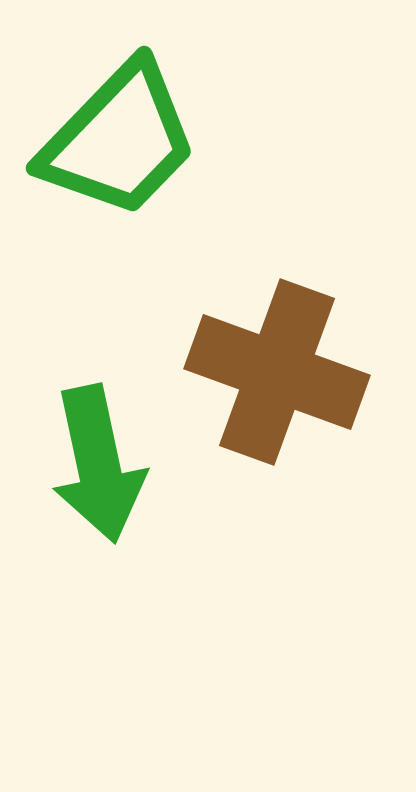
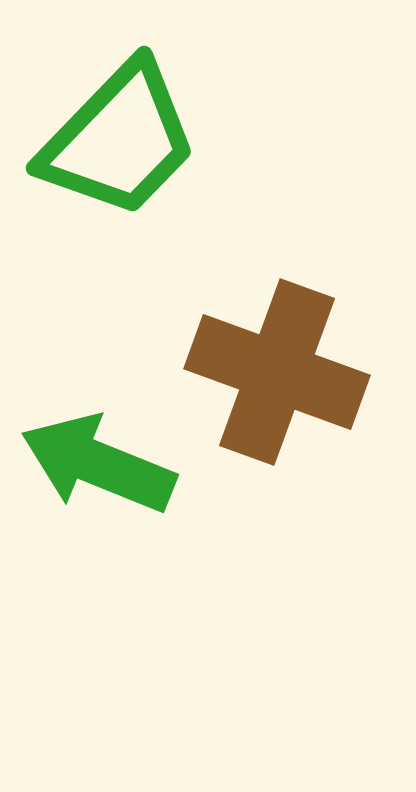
green arrow: rotated 124 degrees clockwise
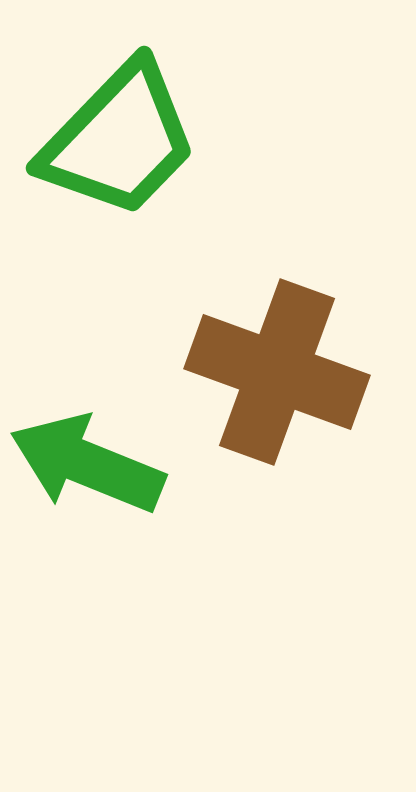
green arrow: moved 11 px left
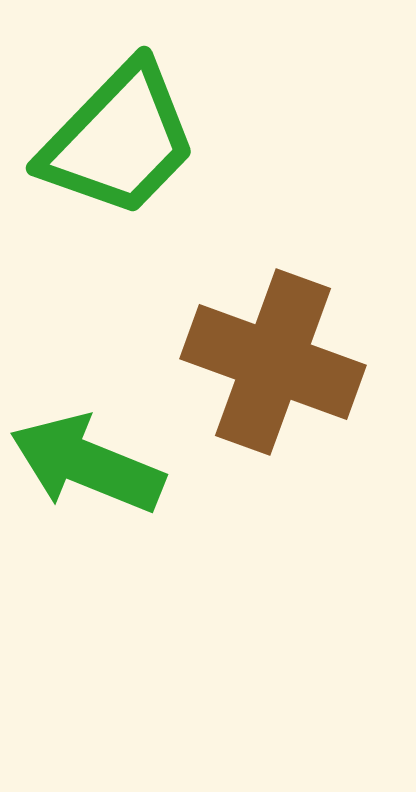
brown cross: moved 4 px left, 10 px up
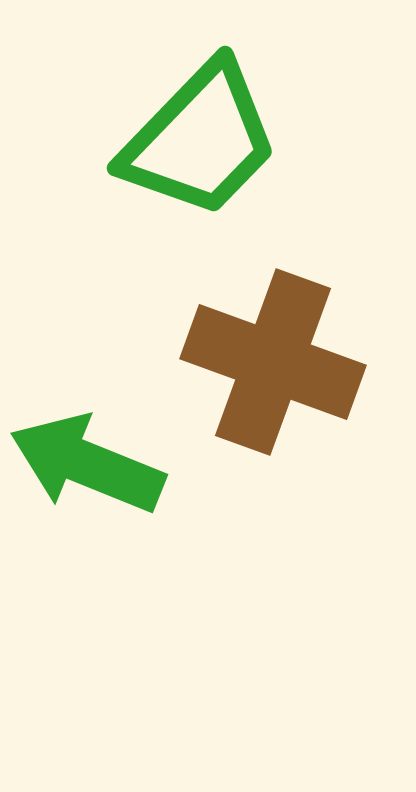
green trapezoid: moved 81 px right
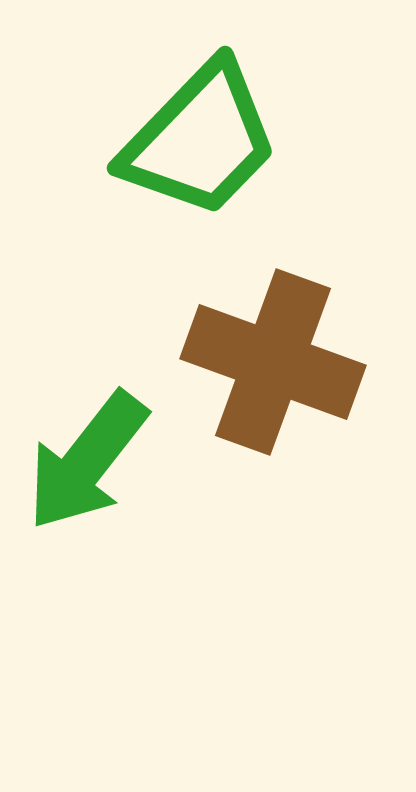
green arrow: moved 3 px up; rotated 74 degrees counterclockwise
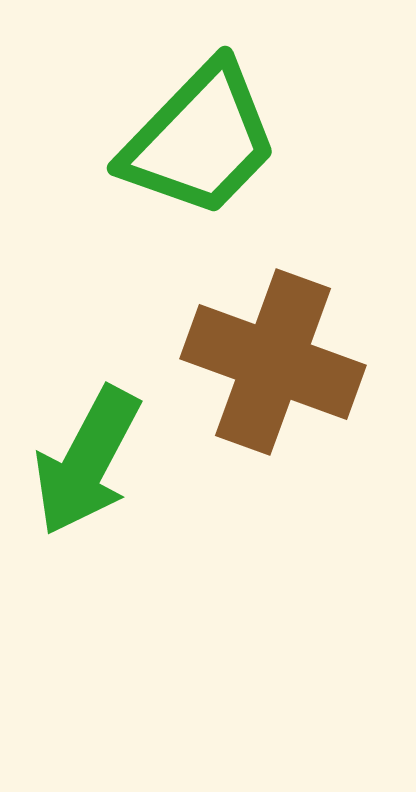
green arrow: rotated 10 degrees counterclockwise
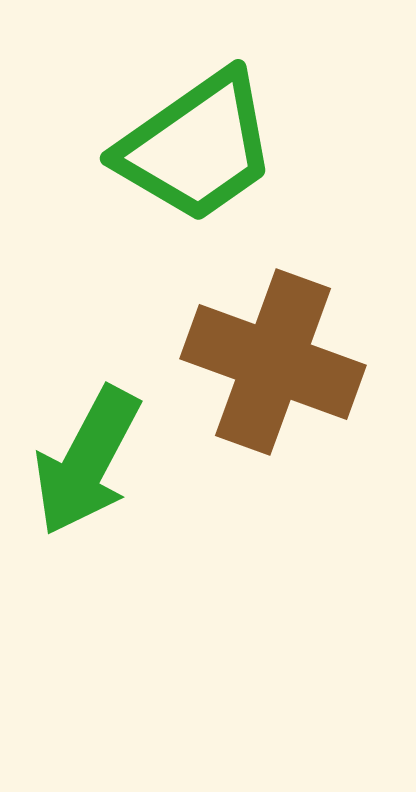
green trapezoid: moved 3 px left, 7 px down; rotated 11 degrees clockwise
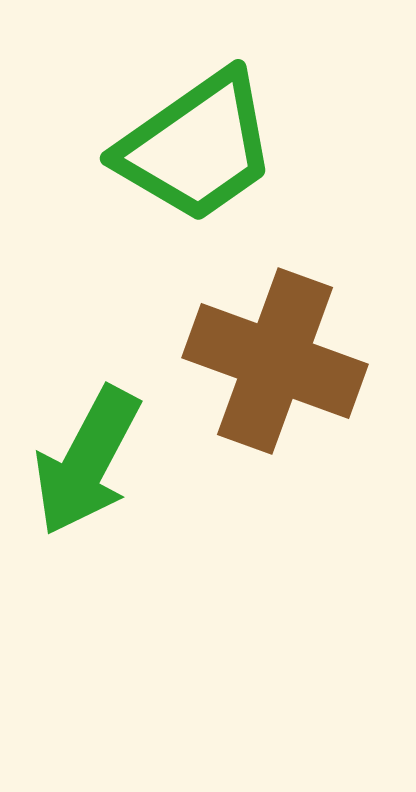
brown cross: moved 2 px right, 1 px up
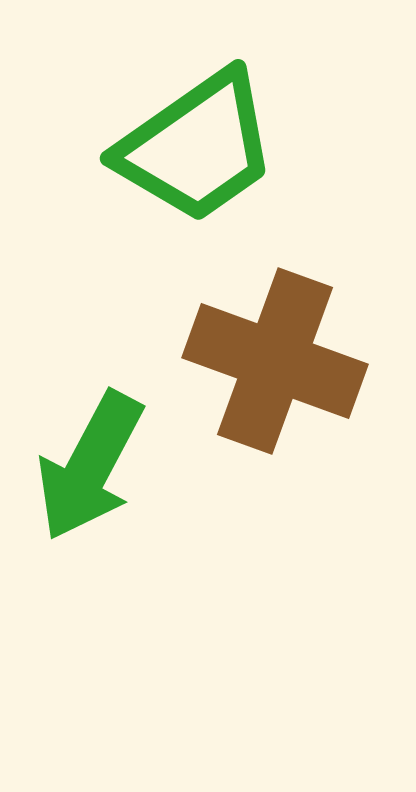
green arrow: moved 3 px right, 5 px down
